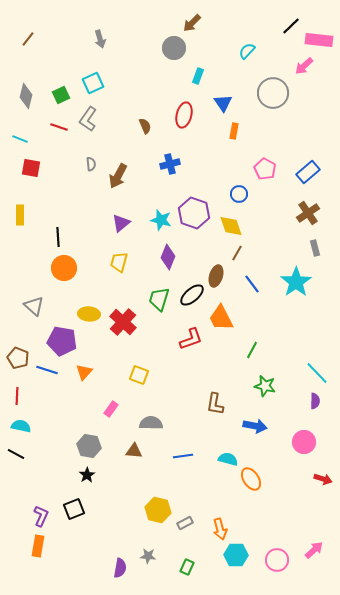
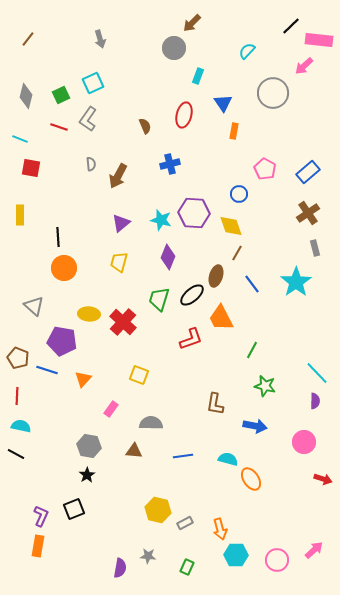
purple hexagon at (194, 213): rotated 16 degrees counterclockwise
orange triangle at (84, 372): moved 1 px left, 7 px down
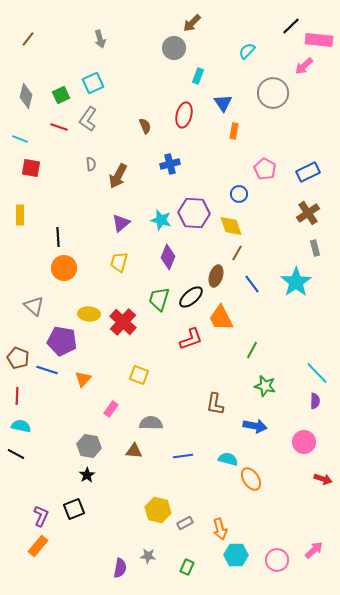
blue rectangle at (308, 172): rotated 15 degrees clockwise
black ellipse at (192, 295): moved 1 px left, 2 px down
orange rectangle at (38, 546): rotated 30 degrees clockwise
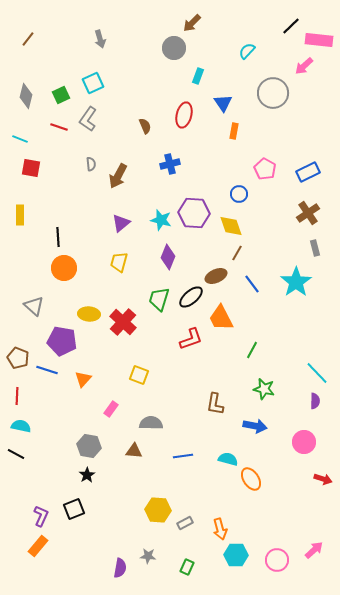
brown ellipse at (216, 276): rotated 50 degrees clockwise
green star at (265, 386): moved 1 px left, 3 px down
yellow hexagon at (158, 510): rotated 10 degrees counterclockwise
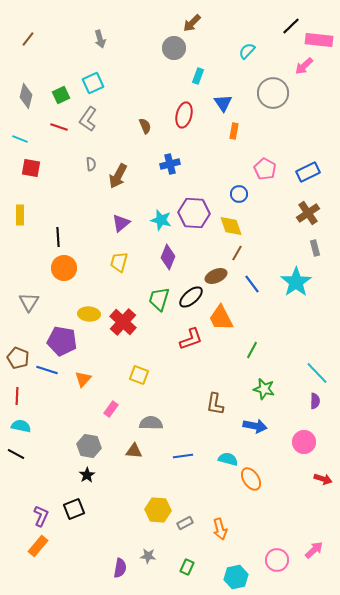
gray triangle at (34, 306): moved 5 px left, 4 px up; rotated 20 degrees clockwise
cyan hexagon at (236, 555): moved 22 px down; rotated 15 degrees counterclockwise
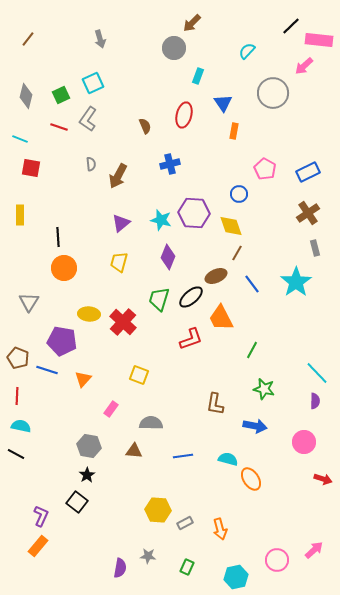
black square at (74, 509): moved 3 px right, 7 px up; rotated 30 degrees counterclockwise
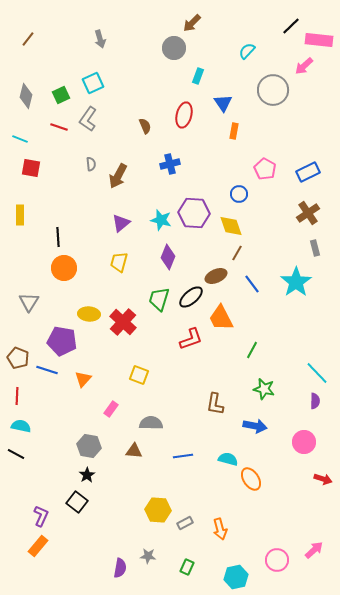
gray circle at (273, 93): moved 3 px up
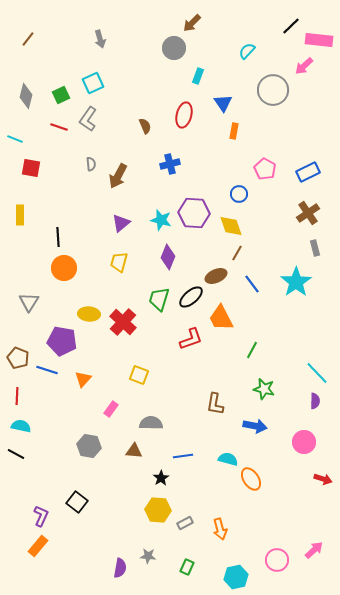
cyan line at (20, 139): moved 5 px left
black star at (87, 475): moved 74 px right, 3 px down
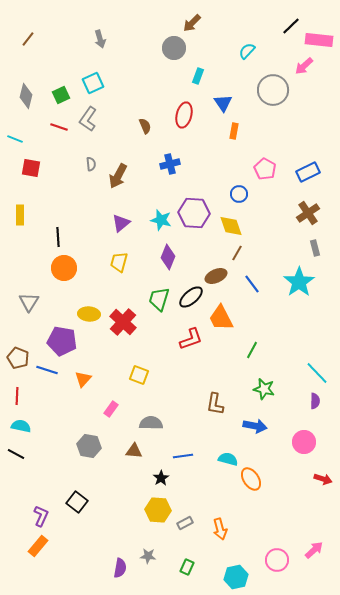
cyan star at (296, 282): moved 3 px right
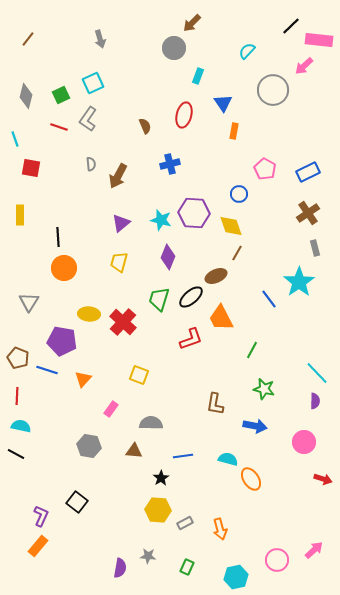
cyan line at (15, 139): rotated 49 degrees clockwise
blue line at (252, 284): moved 17 px right, 15 px down
